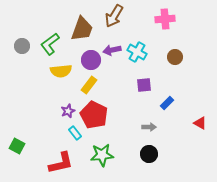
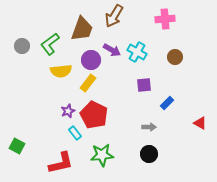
purple arrow: rotated 138 degrees counterclockwise
yellow rectangle: moved 1 px left, 2 px up
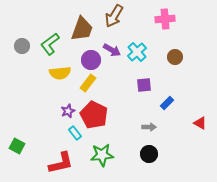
cyan cross: rotated 18 degrees clockwise
yellow semicircle: moved 1 px left, 2 px down
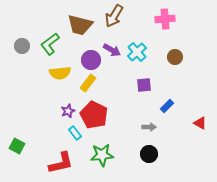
brown trapezoid: moved 2 px left, 4 px up; rotated 84 degrees clockwise
blue rectangle: moved 3 px down
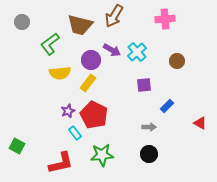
gray circle: moved 24 px up
brown circle: moved 2 px right, 4 px down
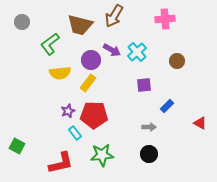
red pentagon: rotated 24 degrees counterclockwise
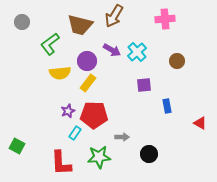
purple circle: moved 4 px left, 1 px down
blue rectangle: rotated 56 degrees counterclockwise
gray arrow: moved 27 px left, 10 px down
cyan rectangle: rotated 72 degrees clockwise
green star: moved 3 px left, 2 px down
red L-shape: rotated 100 degrees clockwise
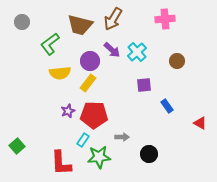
brown arrow: moved 1 px left, 3 px down
purple arrow: rotated 12 degrees clockwise
purple circle: moved 3 px right
blue rectangle: rotated 24 degrees counterclockwise
cyan rectangle: moved 8 px right, 7 px down
green square: rotated 21 degrees clockwise
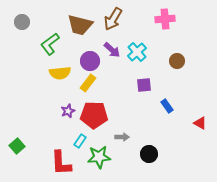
cyan rectangle: moved 3 px left, 1 px down
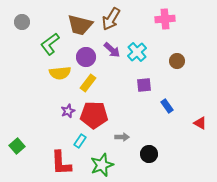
brown arrow: moved 2 px left
purple circle: moved 4 px left, 4 px up
green star: moved 3 px right, 8 px down; rotated 15 degrees counterclockwise
